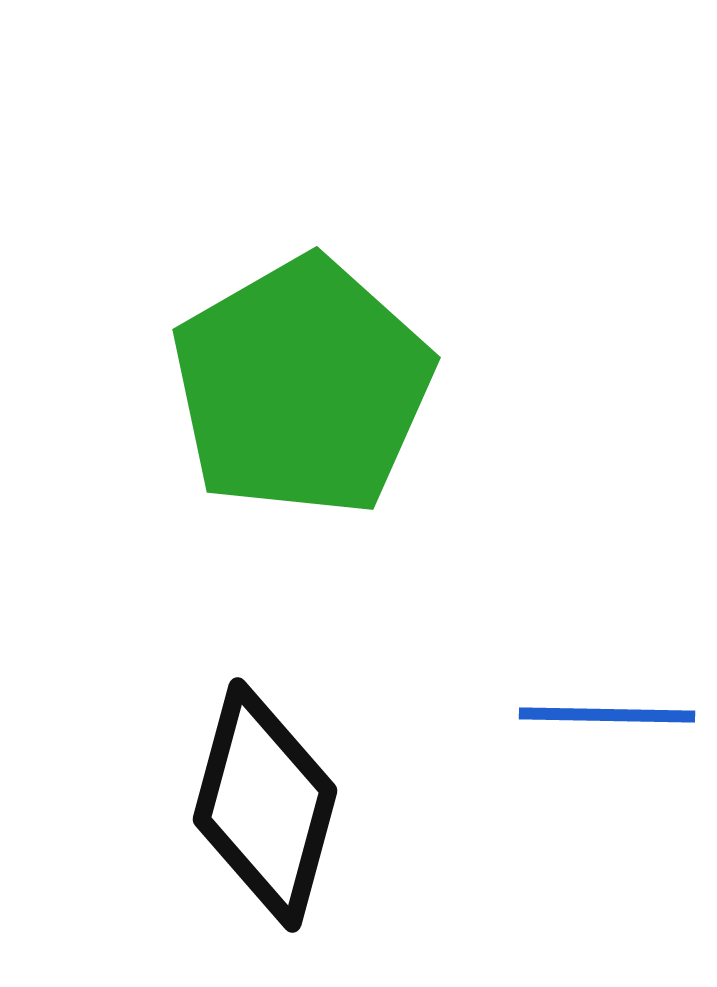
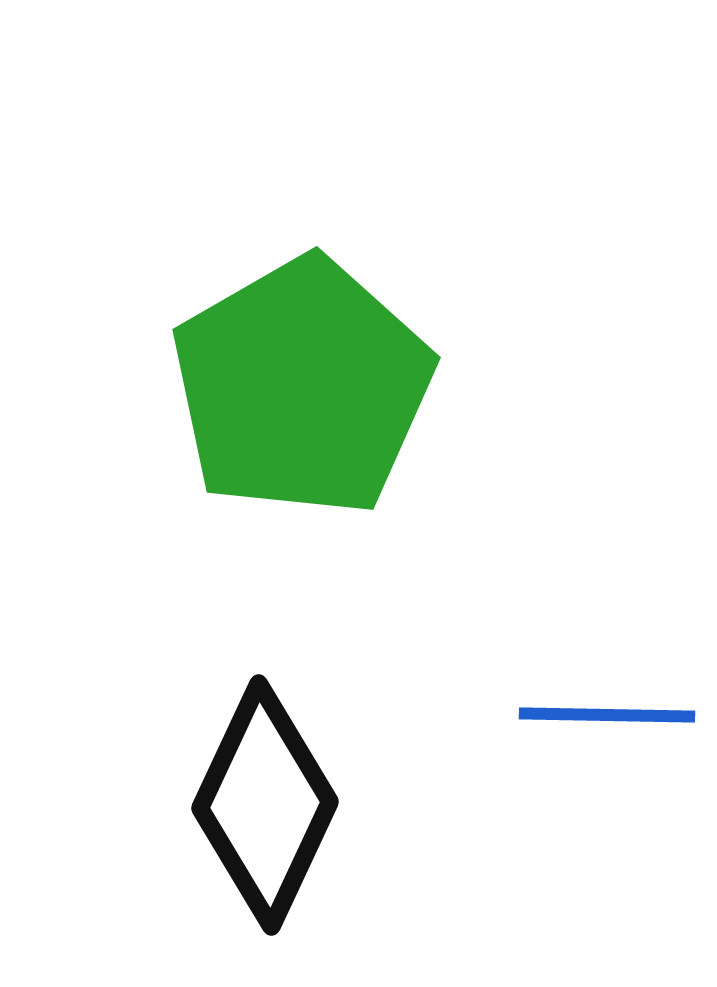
black diamond: rotated 10 degrees clockwise
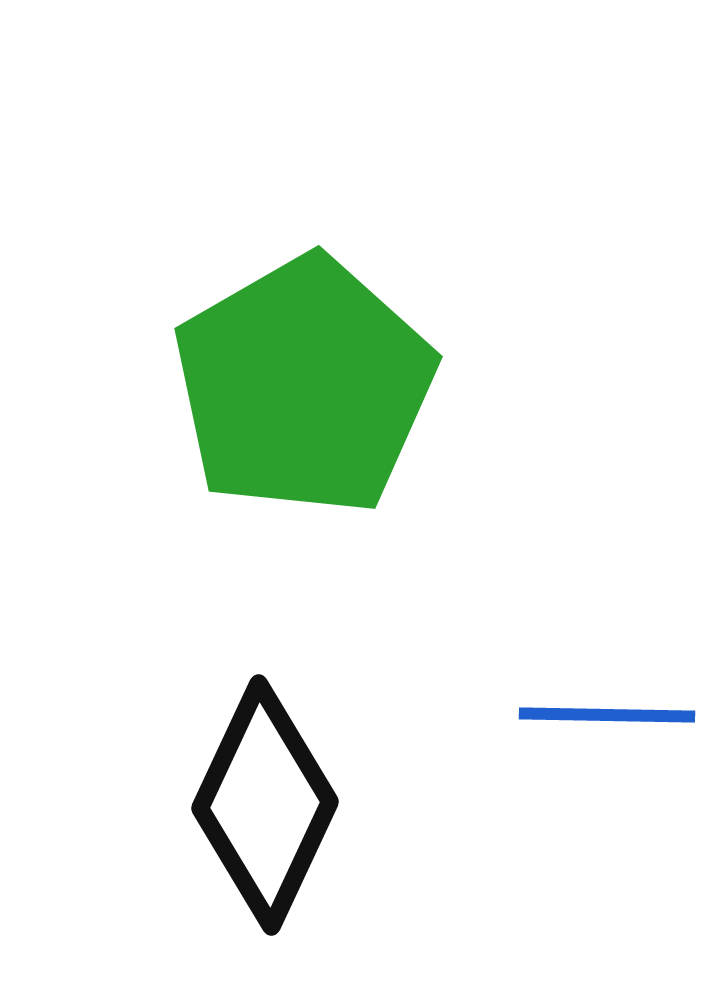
green pentagon: moved 2 px right, 1 px up
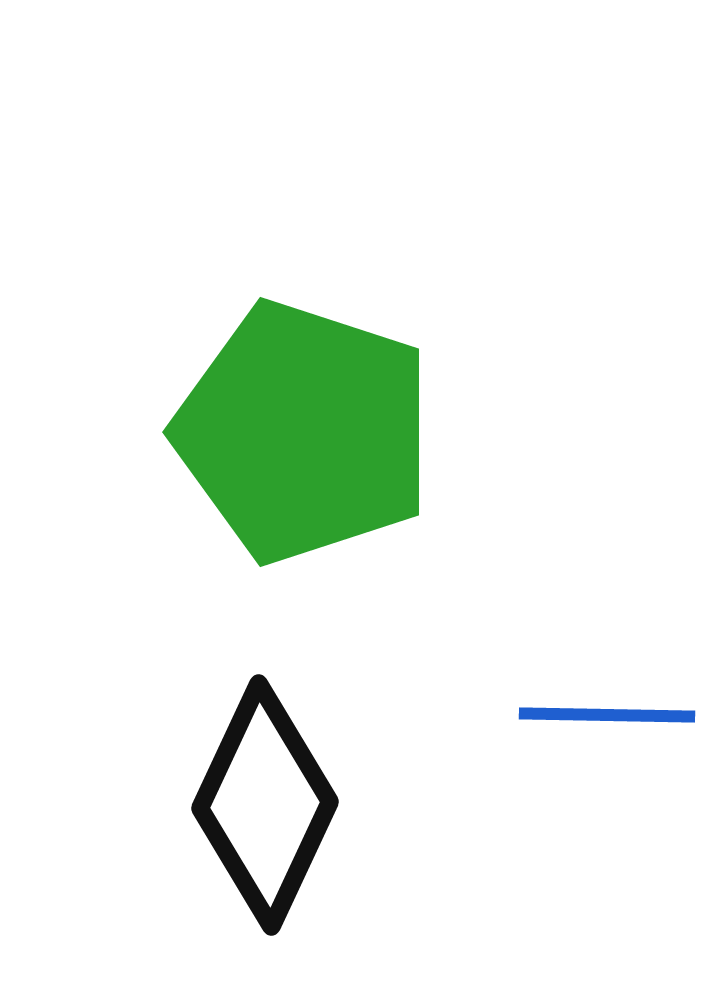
green pentagon: moved 46 px down; rotated 24 degrees counterclockwise
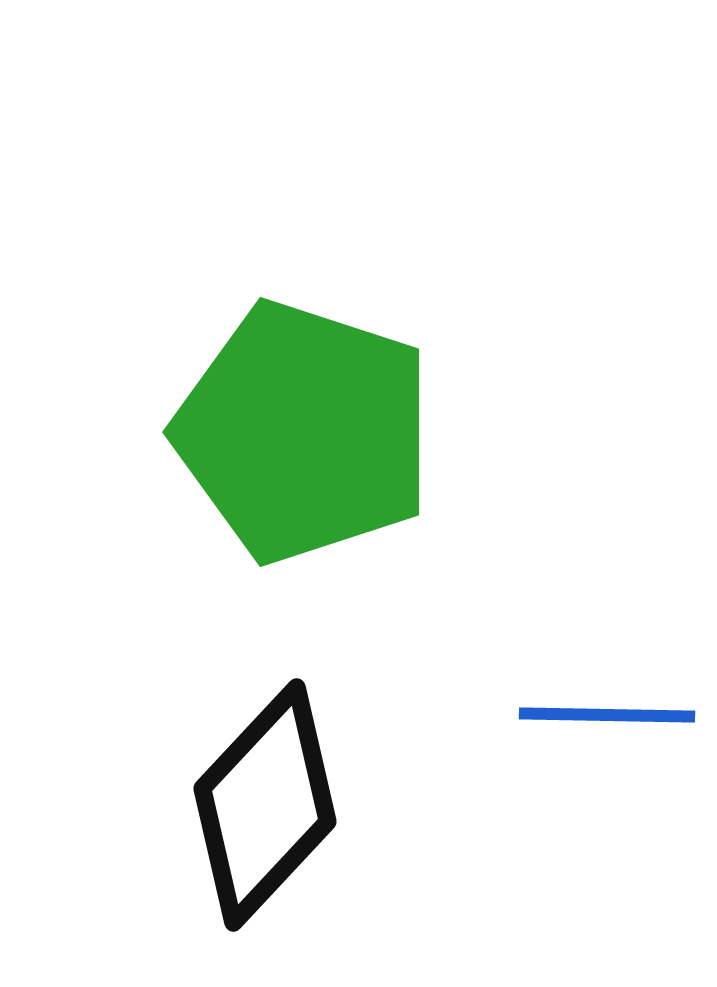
black diamond: rotated 18 degrees clockwise
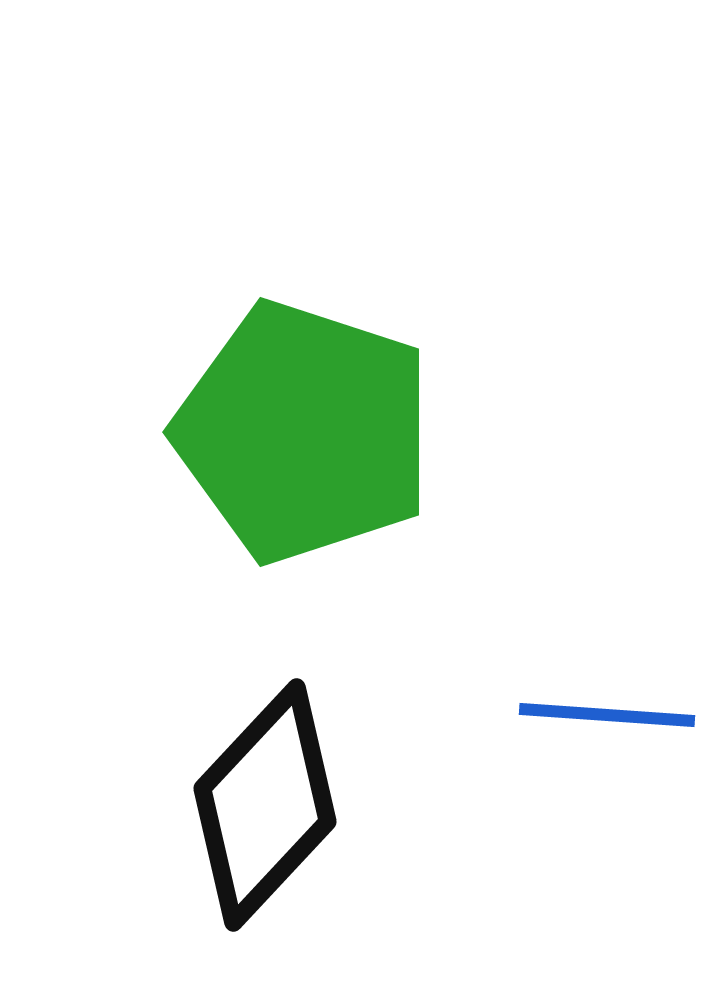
blue line: rotated 3 degrees clockwise
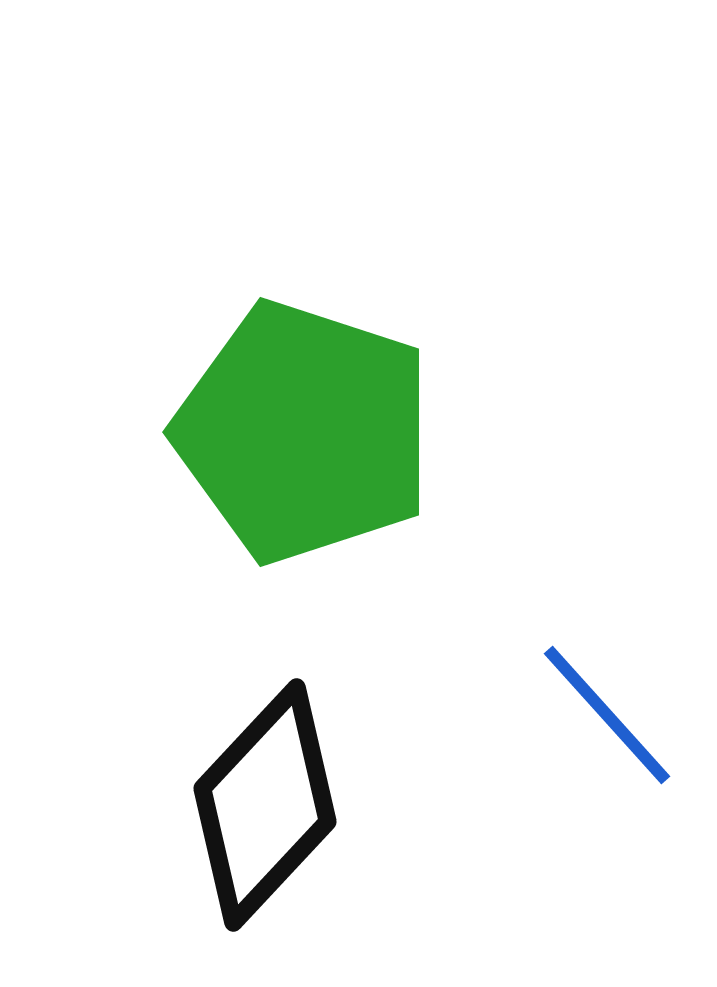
blue line: rotated 44 degrees clockwise
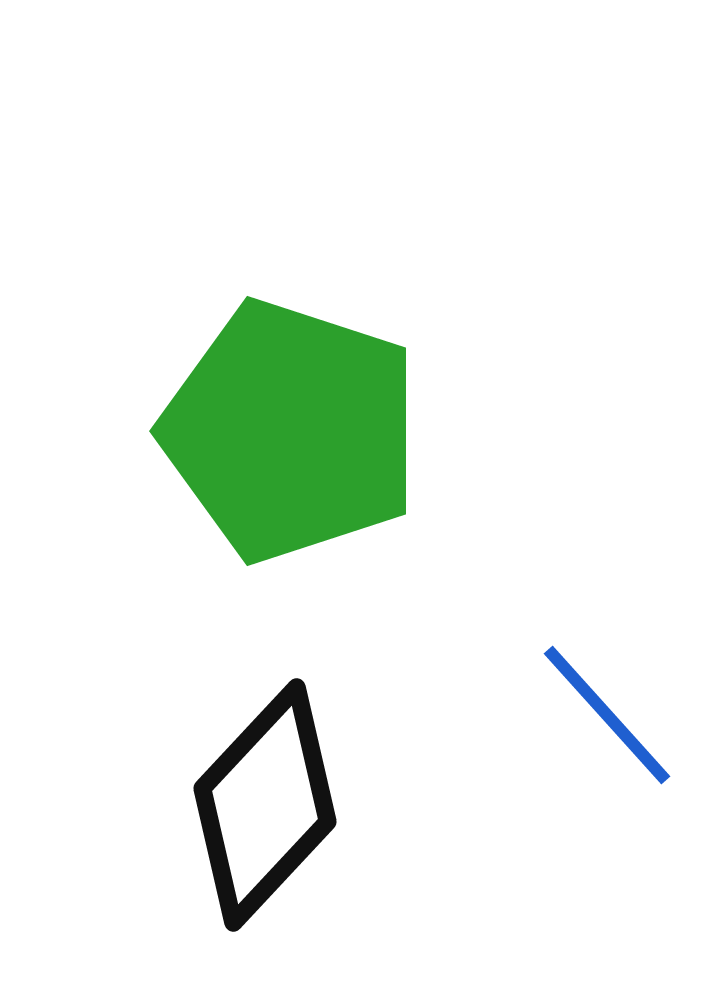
green pentagon: moved 13 px left, 1 px up
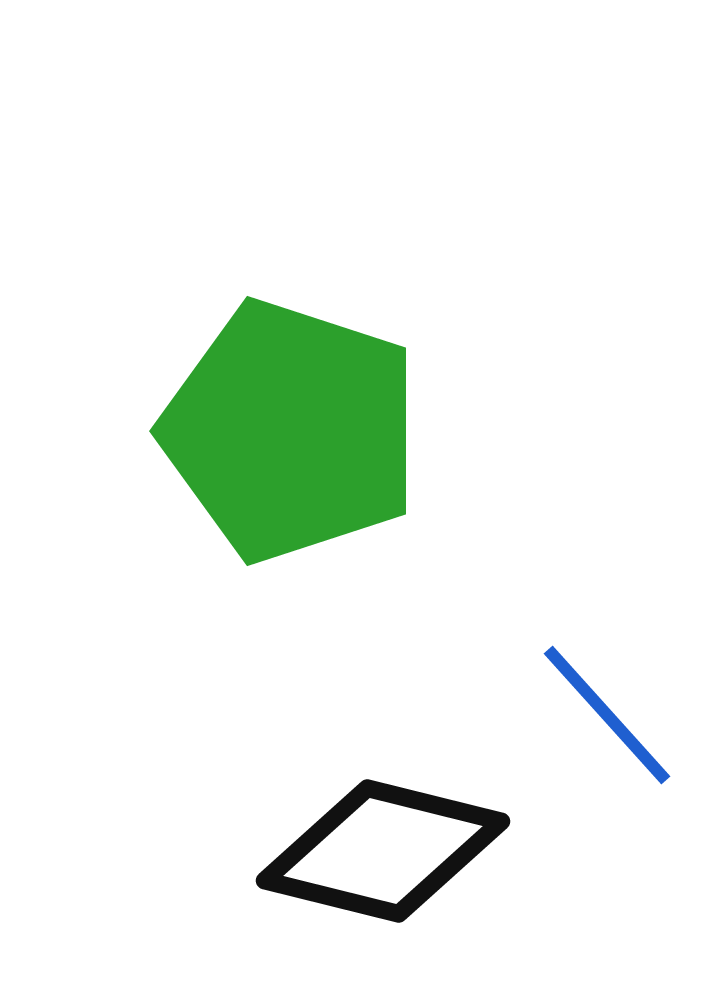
black diamond: moved 118 px right, 46 px down; rotated 61 degrees clockwise
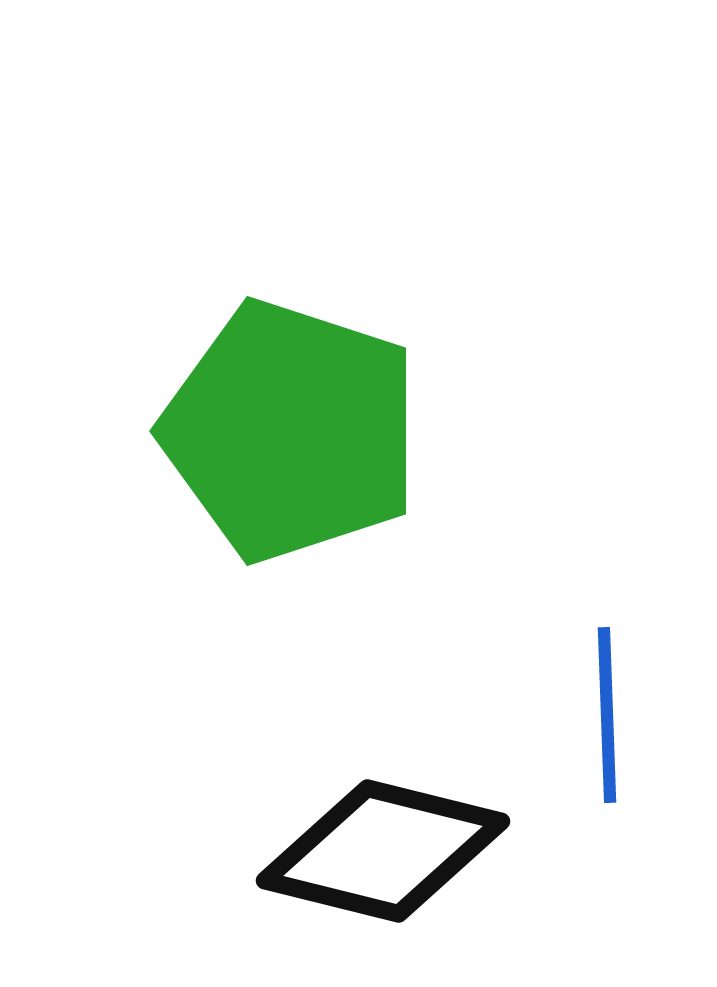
blue line: rotated 40 degrees clockwise
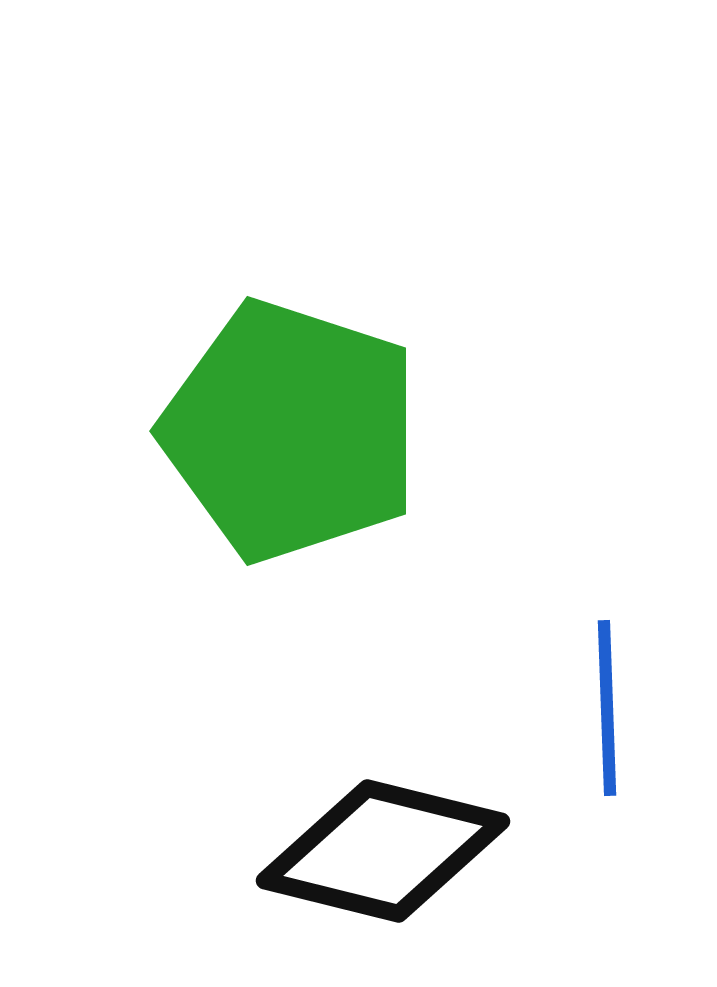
blue line: moved 7 px up
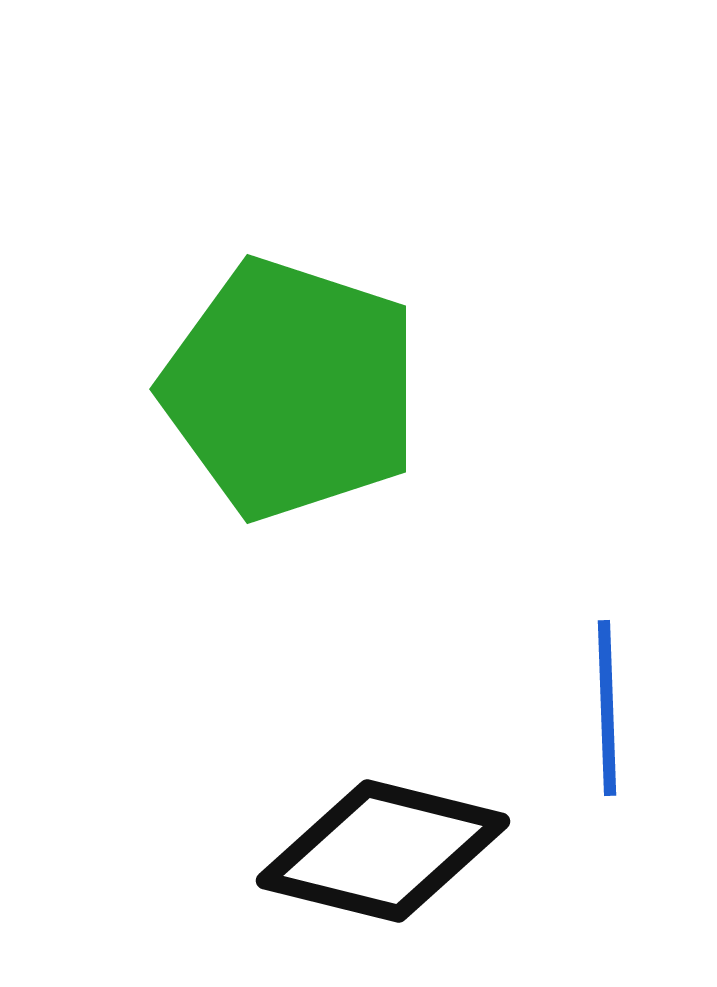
green pentagon: moved 42 px up
